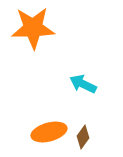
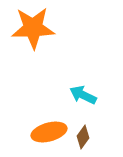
cyan arrow: moved 11 px down
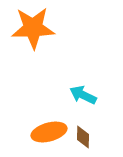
brown diamond: rotated 35 degrees counterclockwise
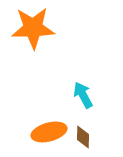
cyan arrow: rotated 36 degrees clockwise
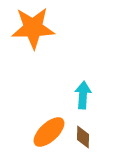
cyan arrow: rotated 32 degrees clockwise
orange ellipse: rotated 28 degrees counterclockwise
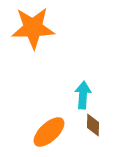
brown diamond: moved 10 px right, 12 px up
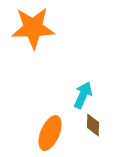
cyan arrow: rotated 20 degrees clockwise
orange ellipse: moved 1 px right, 1 px down; rotated 24 degrees counterclockwise
